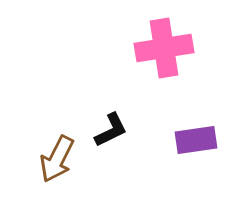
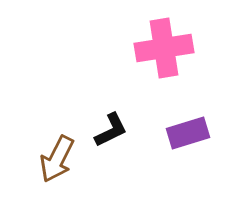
purple rectangle: moved 8 px left, 7 px up; rotated 9 degrees counterclockwise
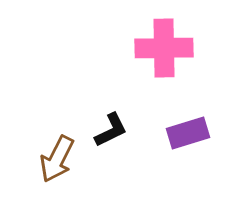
pink cross: rotated 8 degrees clockwise
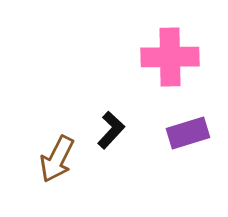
pink cross: moved 6 px right, 9 px down
black L-shape: rotated 21 degrees counterclockwise
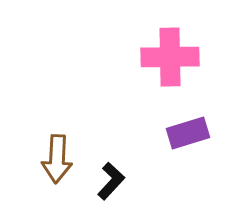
black L-shape: moved 51 px down
brown arrow: rotated 24 degrees counterclockwise
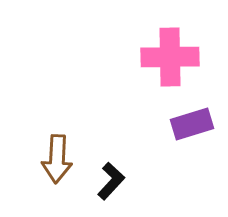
purple rectangle: moved 4 px right, 9 px up
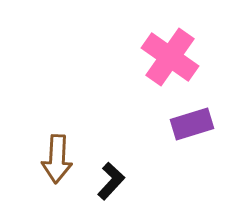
pink cross: rotated 36 degrees clockwise
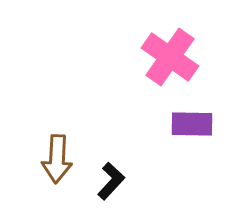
purple rectangle: rotated 18 degrees clockwise
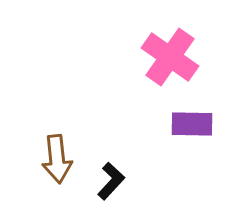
brown arrow: rotated 9 degrees counterclockwise
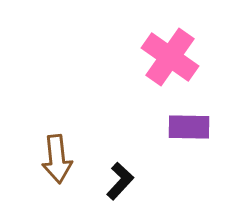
purple rectangle: moved 3 px left, 3 px down
black L-shape: moved 9 px right
